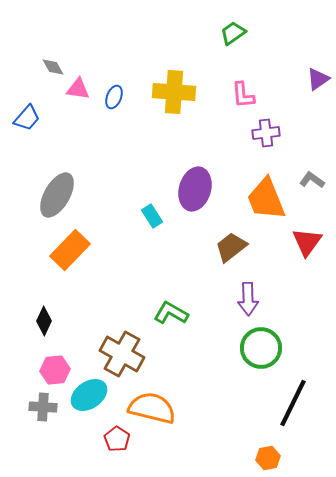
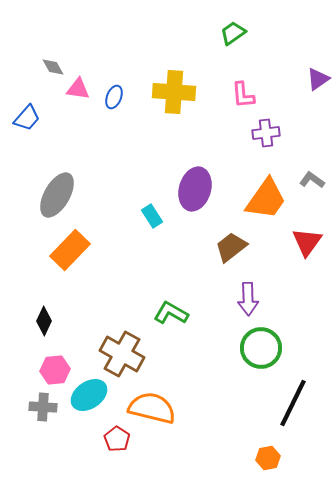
orange trapezoid: rotated 123 degrees counterclockwise
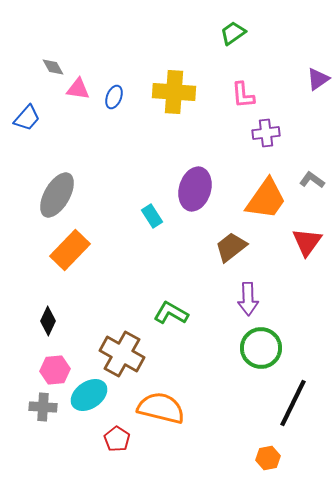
black diamond: moved 4 px right
orange semicircle: moved 9 px right
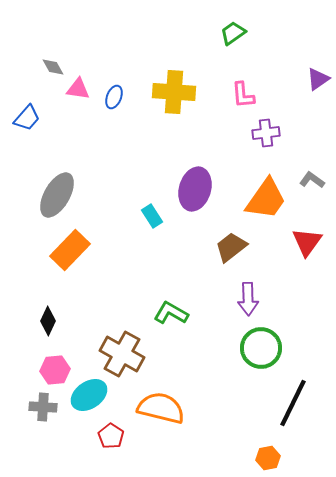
red pentagon: moved 6 px left, 3 px up
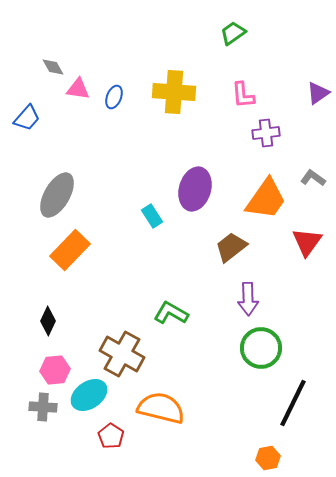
purple triangle: moved 14 px down
gray L-shape: moved 1 px right, 2 px up
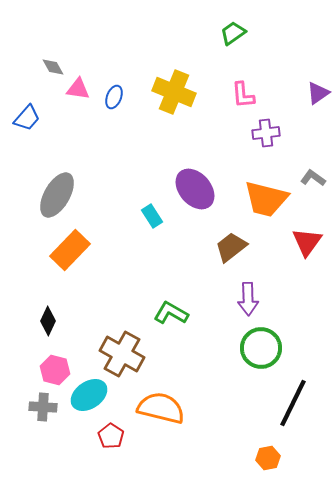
yellow cross: rotated 18 degrees clockwise
purple ellipse: rotated 57 degrees counterclockwise
orange trapezoid: rotated 69 degrees clockwise
pink hexagon: rotated 20 degrees clockwise
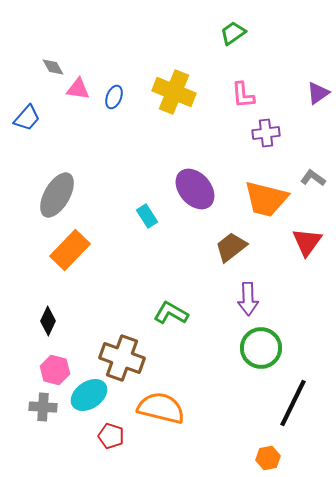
cyan rectangle: moved 5 px left
brown cross: moved 4 px down; rotated 9 degrees counterclockwise
red pentagon: rotated 15 degrees counterclockwise
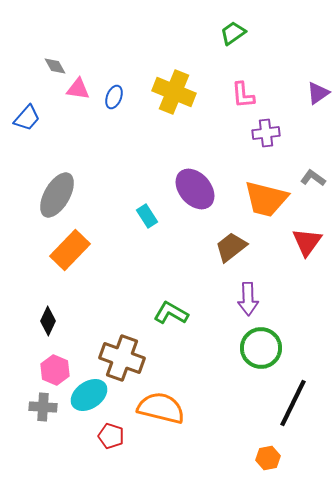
gray diamond: moved 2 px right, 1 px up
pink hexagon: rotated 8 degrees clockwise
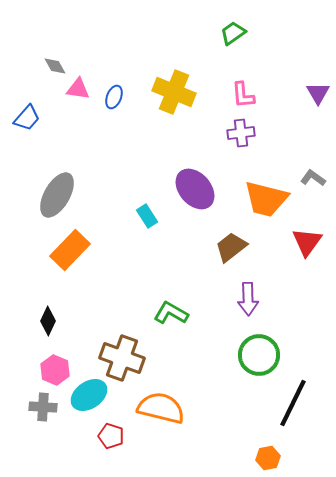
purple triangle: rotated 25 degrees counterclockwise
purple cross: moved 25 px left
green circle: moved 2 px left, 7 px down
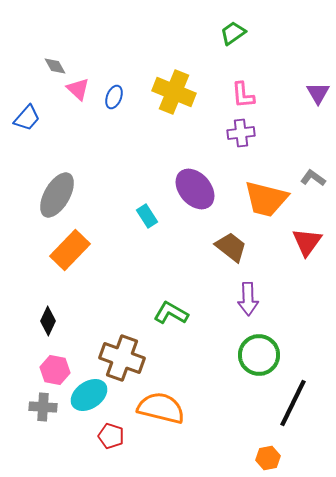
pink triangle: rotated 35 degrees clockwise
brown trapezoid: rotated 76 degrees clockwise
pink hexagon: rotated 12 degrees counterclockwise
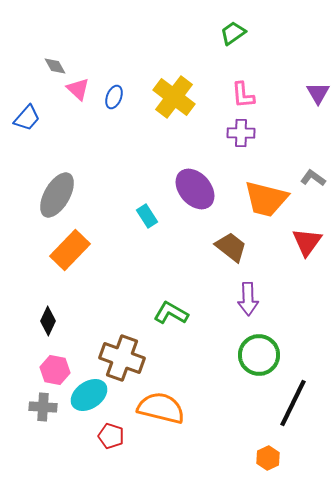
yellow cross: moved 5 px down; rotated 15 degrees clockwise
purple cross: rotated 8 degrees clockwise
orange hexagon: rotated 15 degrees counterclockwise
